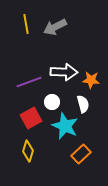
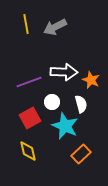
orange star: rotated 18 degrees clockwise
white semicircle: moved 2 px left
red square: moved 1 px left
yellow diamond: rotated 30 degrees counterclockwise
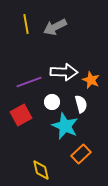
red square: moved 9 px left, 3 px up
yellow diamond: moved 13 px right, 19 px down
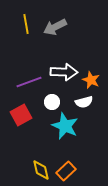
white semicircle: moved 3 px right, 2 px up; rotated 90 degrees clockwise
orange rectangle: moved 15 px left, 17 px down
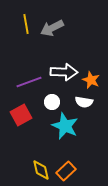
gray arrow: moved 3 px left, 1 px down
white semicircle: rotated 24 degrees clockwise
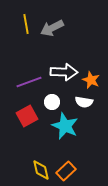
red square: moved 6 px right, 1 px down
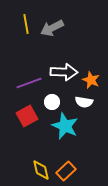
purple line: moved 1 px down
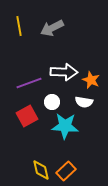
yellow line: moved 7 px left, 2 px down
cyan star: rotated 20 degrees counterclockwise
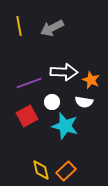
cyan star: rotated 12 degrees clockwise
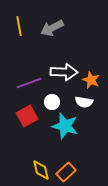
orange rectangle: moved 1 px down
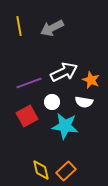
white arrow: rotated 28 degrees counterclockwise
cyan star: rotated 8 degrees counterclockwise
orange rectangle: moved 1 px up
